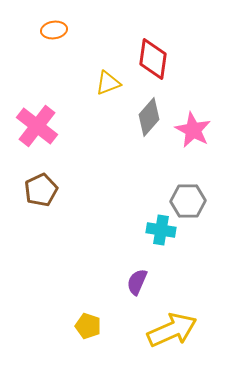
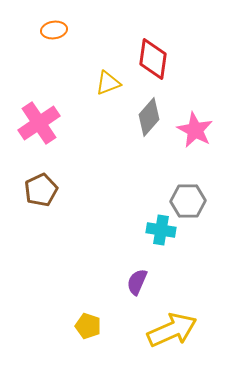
pink cross: moved 2 px right, 3 px up; rotated 18 degrees clockwise
pink star: moved 2 px right
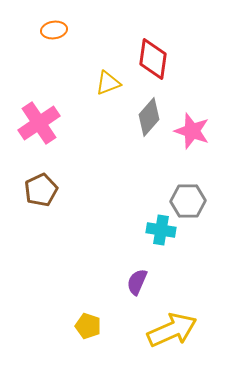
pink star: moved 3 px left, 1 px down; rotated 9 degrees counterclockwise
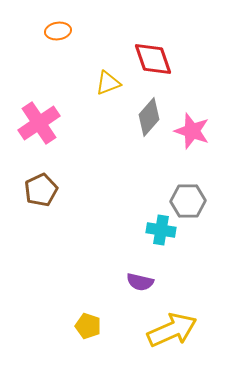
orange ellipse: moved 4 px right, 1 px down
red diamond: rotated 27 degrees counterclockwise
purple semicircle: moved 3 px right; rotated 100 degrees counterclockwise
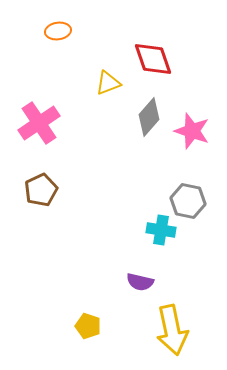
gray hexagon: rotated 12 degrees clockwise
yellow arrow: rotated 102 degrees clockwise
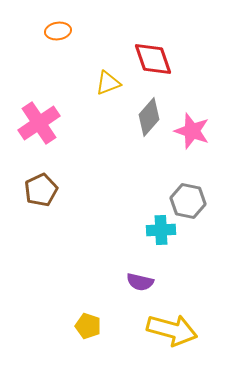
cyan cross: rotated 12 degrees counterclockwise
yellow arrow: rotated 63 degrees counterclockwise
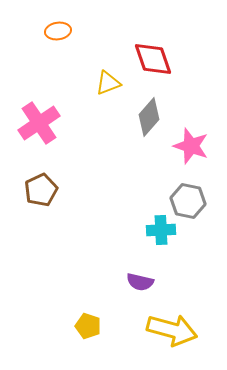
pink star: moved 1 px left, 15 px down
